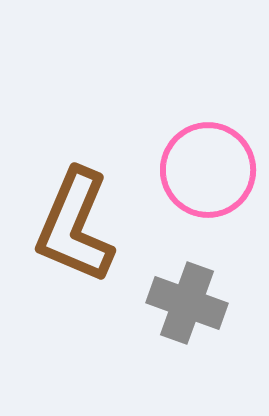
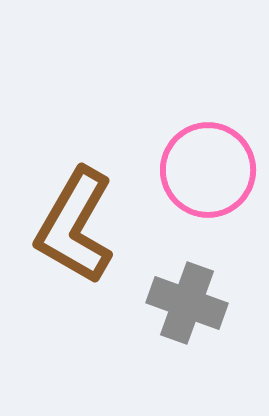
brown L-shape: rotated 7 degrees clockwise
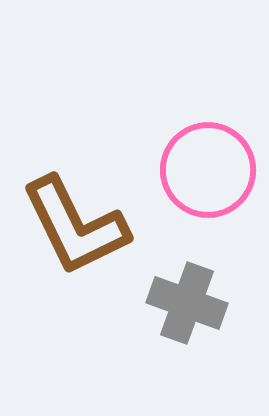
brown L-shape: rotated 56 degrees counterclockwise
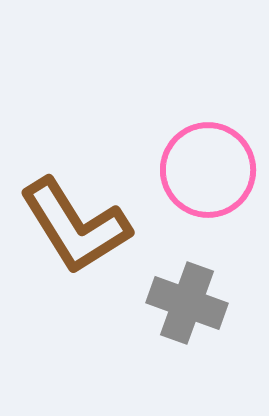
brown L-shape: rotated 6 degrees counterclockwise
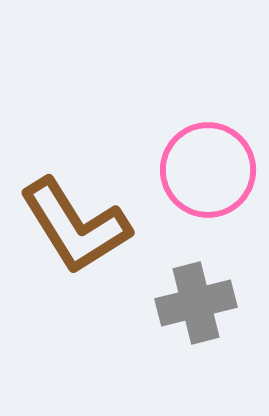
gray cross: moved 9 px right; rotated 34 degrees counterclockwise
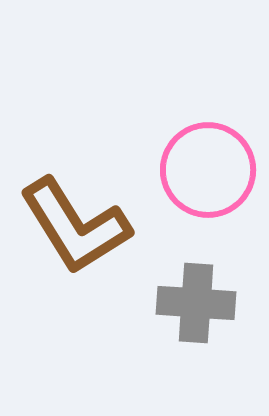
gray cross: rotated 18 degrees clockwise
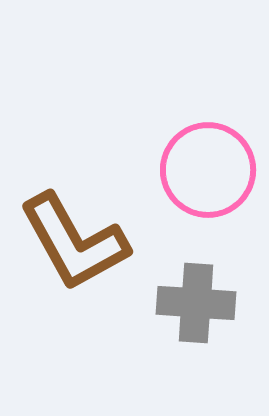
brown L-shape: moved 1 px left, 16 px down; rotated 3 degrees clockwise
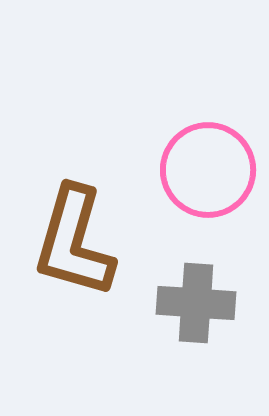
brown L-shape: rotated 45 degrees clockwise
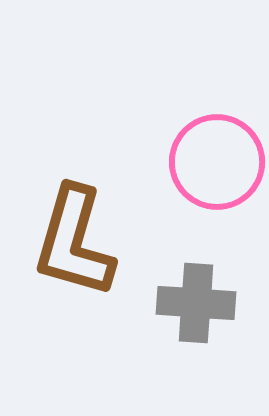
pink circle: moved 9 px right, 8 px up
